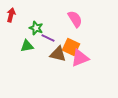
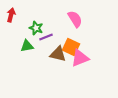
purple line: moved 2 px left, 1 px up; rotated 48 degrees counterclockwise
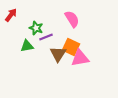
red arrow: rotated 24 degrees clockwise
pink semicircle: moved 3 px left
brown triangle: rotated 48 degrees clockwise
pink triangle: rotated 12 degrees clockwise
